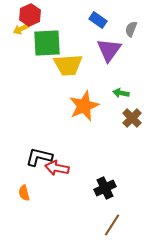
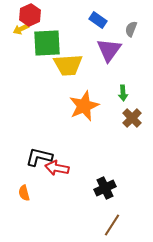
green arrow: moved 2 px right; rotated 105 degrees counterclockwise
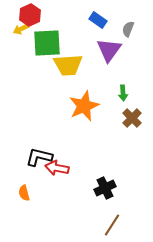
gray semicircle: moved 3 px left
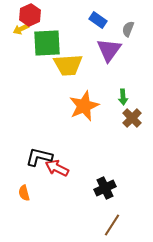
green arrow: moved 4 px down
red arrow: rotated 15 degrees clockwise
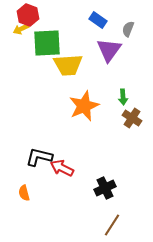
red hexagon: moved 2 px left; rotated 15 degrees counterclockwise
brown cross: rotated 12 degrees counterclockwise
red arrow: moved 5 px right
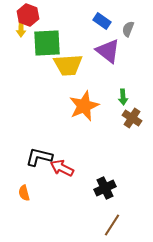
blue rectangle: moved 4 px right, 1 px down
yellow arrow: rotated 63 degrees counterclockwise
purple triangle: moved 1 px left, 1 px down; rotated 28 degrees counterclockwise
